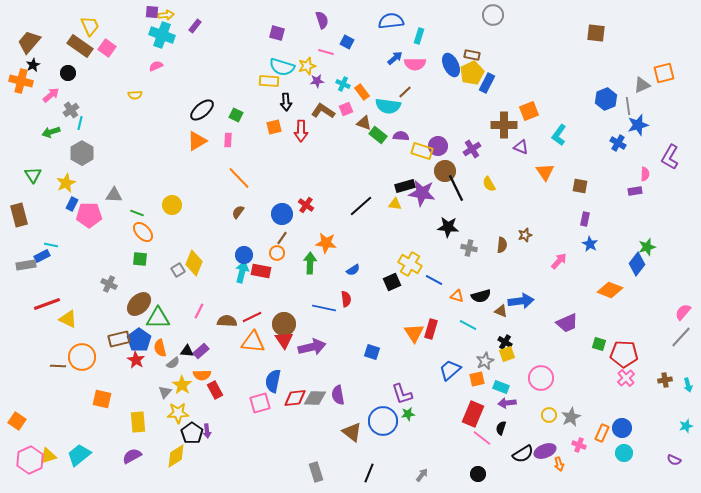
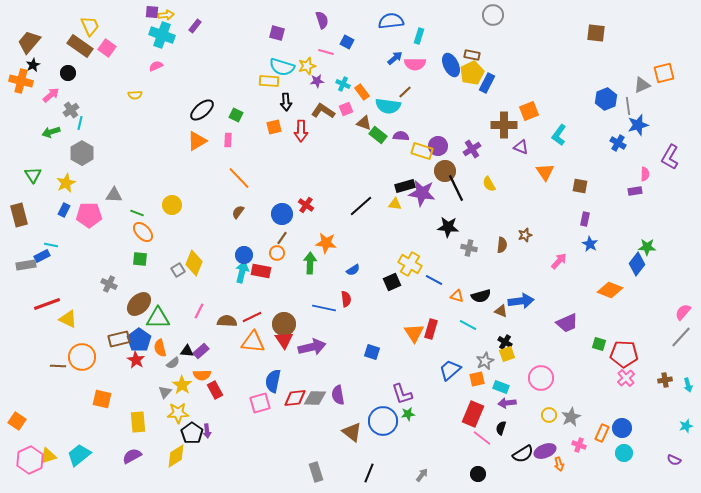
blue rectangle at (72, 204): moved 8 px left, 6 px down
green star at (647, 247): rotated 18 degrees clockwise
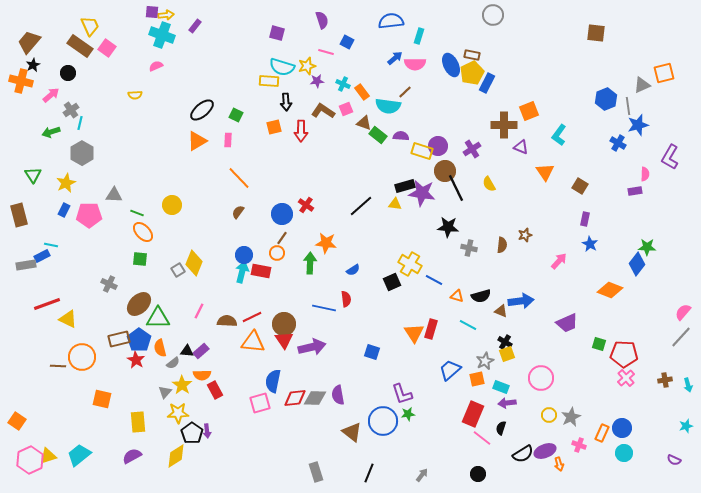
brown square at (580, 186): rotated 21 degrees clockwise
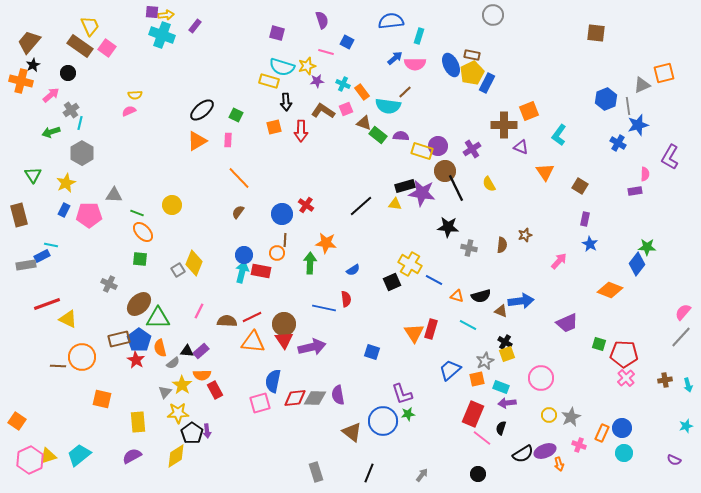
pink semicircle at (156, 66): moved 27 px left, 45 px down
yellow rectangle at (269, 81): rotated 12 degrees clockwise
brown line at (282, 238): moved 3 px right, 2 px down; rotated 32 degrees counterclockwise
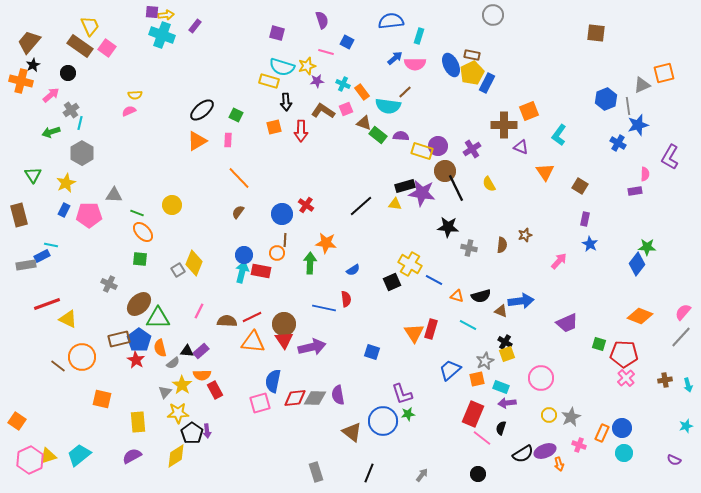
orange diamond at (610, 290): moved 30 px right, 26 px down
brown line at (58, 366): rotated 35 degrees clockwise
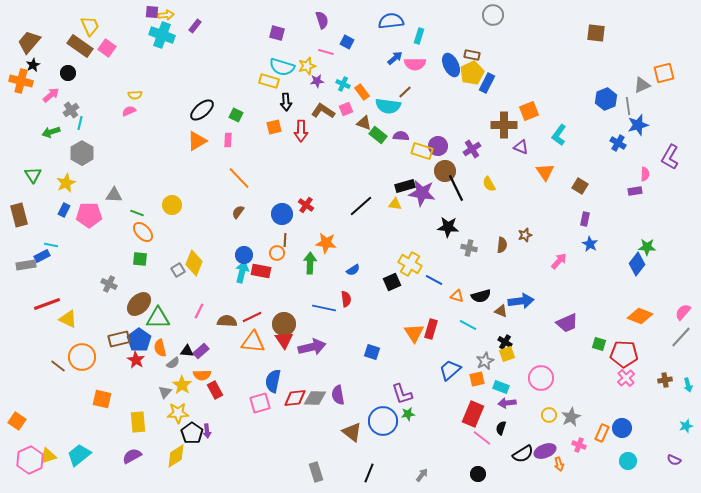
cyan circle at (624, 453): moved 4 px right, 8 px down
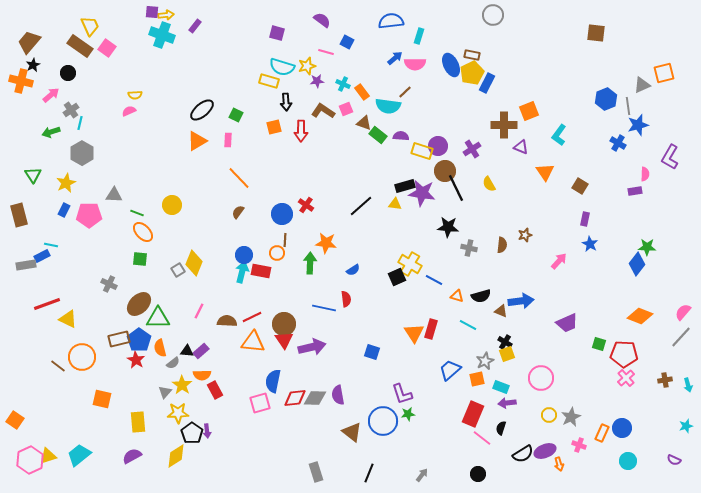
purple semicircle at (322, 20): rotated 36 degrees counterclockwise
black square at (392, 282): moved 5 px right, 5 px up
orange square at (17, 421): moved 2 px left, 1 px up
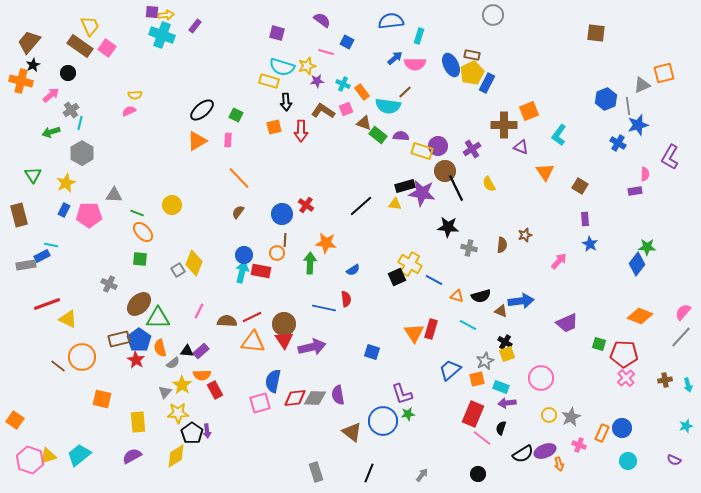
purple rectangle at (585, 219): rotated 16 degrees counterclockwise
pink hexagon at (30, 460): rotated 16 degrees counterclockwise
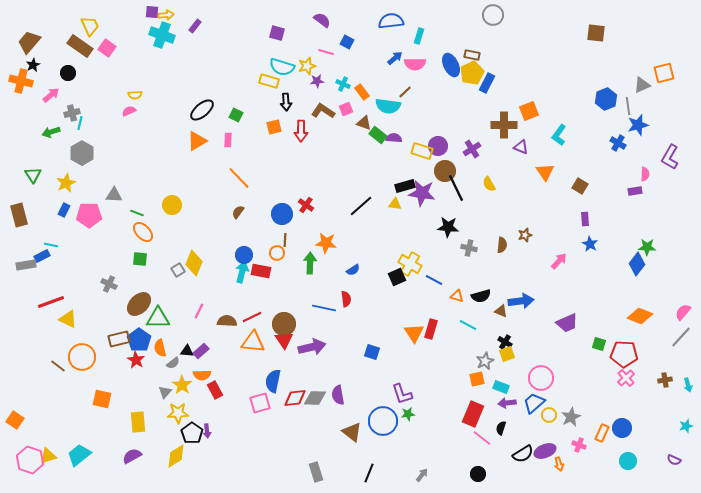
gray cross at (71, 110): moved 1 px right, 3 px down; rotated 21 degrees clockwise
purple semicircle at (401, 136): moved 7 px left, 2 px down
red line at (47, 304): moved 4 px right, 2 px up
blue trapezoid at (450, 370): moved 84 px right, 33 px down
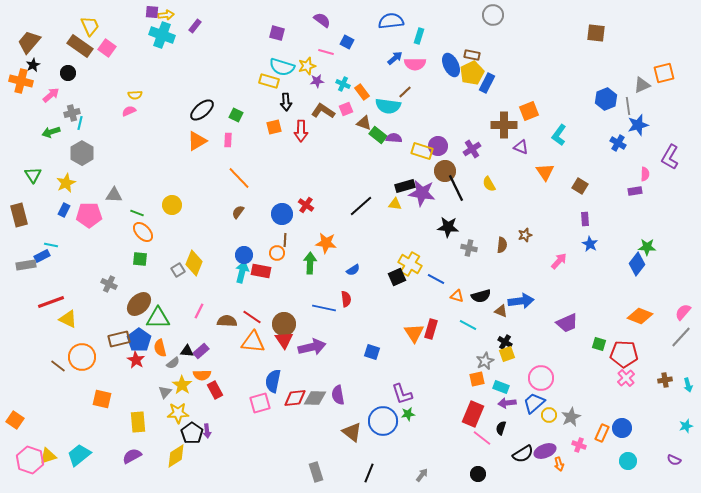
blue line at (434, 280): moved 2 px right, 1 px up
red line at (252, 317): rotated 60 degrees clockwise
